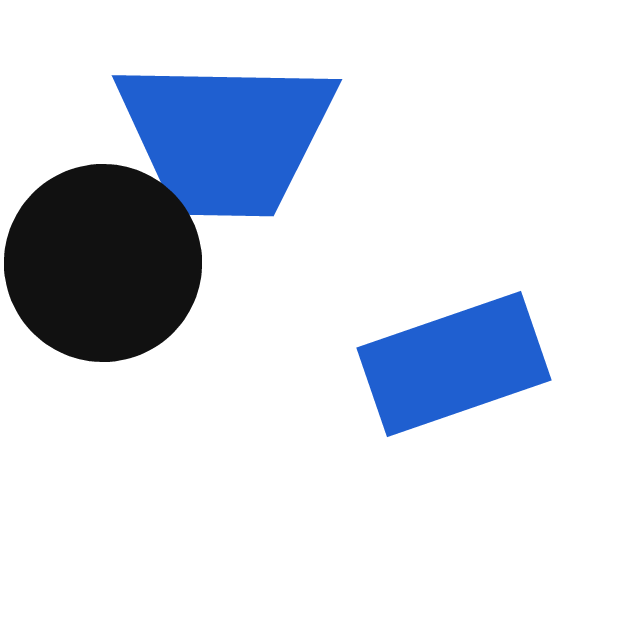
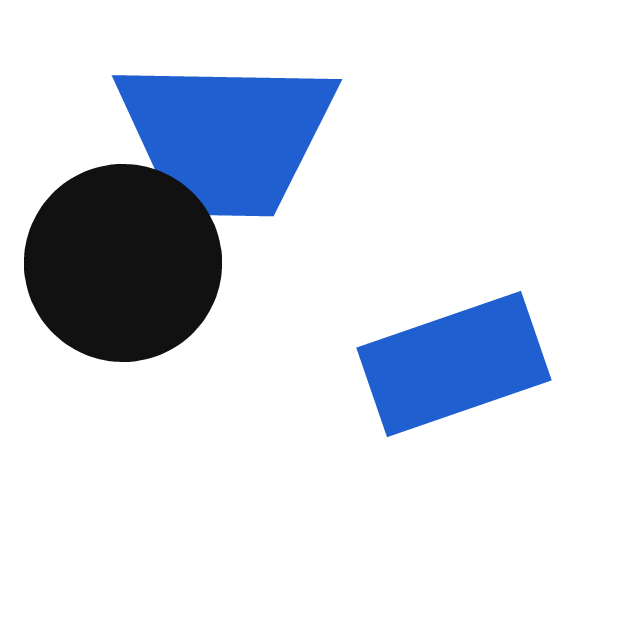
black circle: moved 20 px right
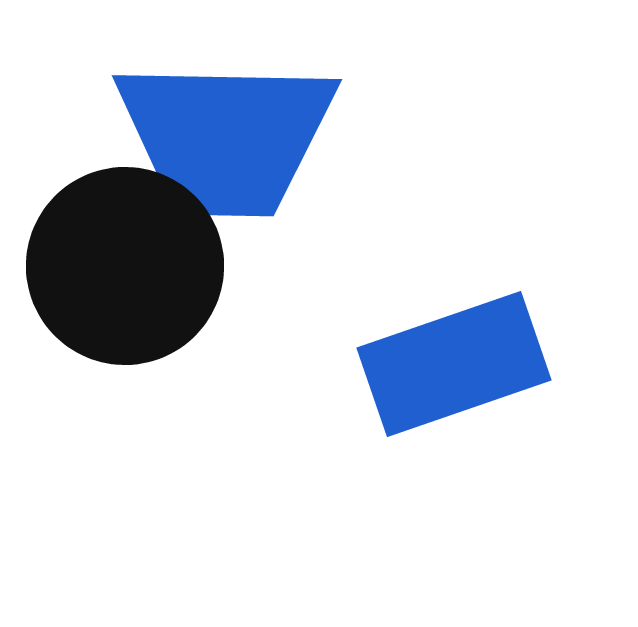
black circle: moved 2 px right, 3 px down
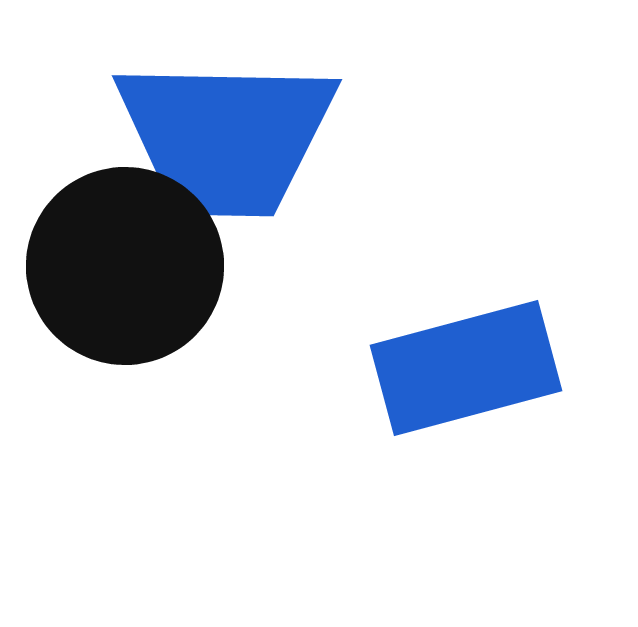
blue rectangle: moved 12 px right, 4 px down; rotated 4 degrees clockwise
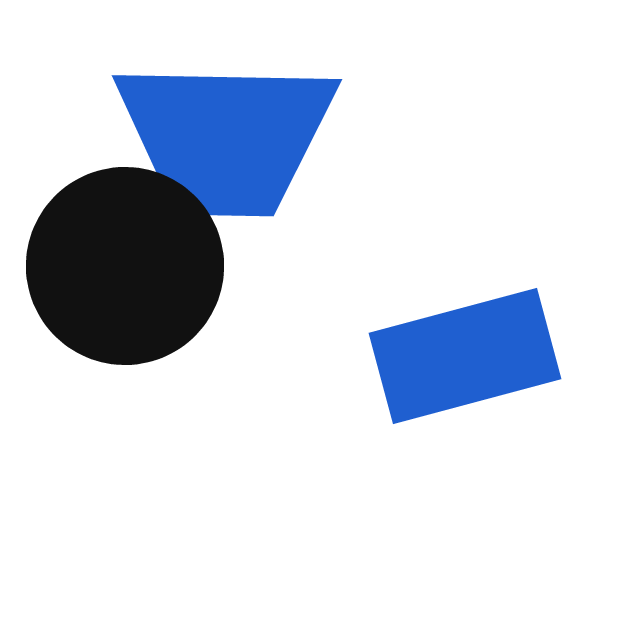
blue rectangle: moved 1 px left, 12 px up
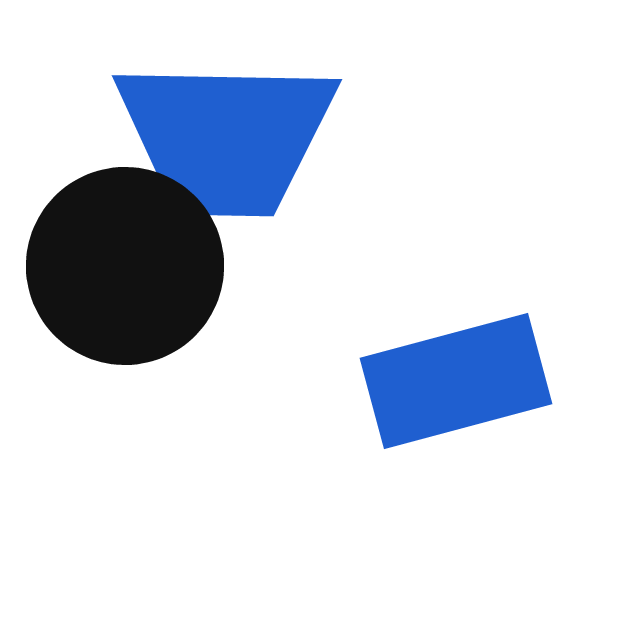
blue rectangle: moved 9 px left, 25 px down
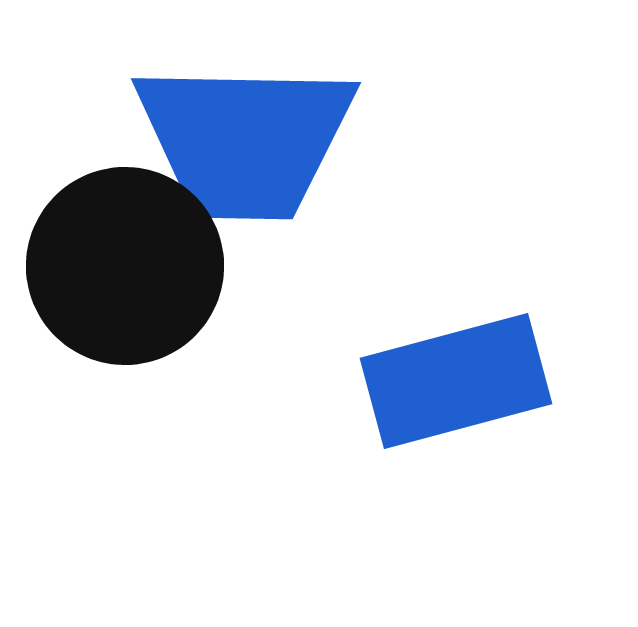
blue trapezoid: moved 19 px right, 3 px down
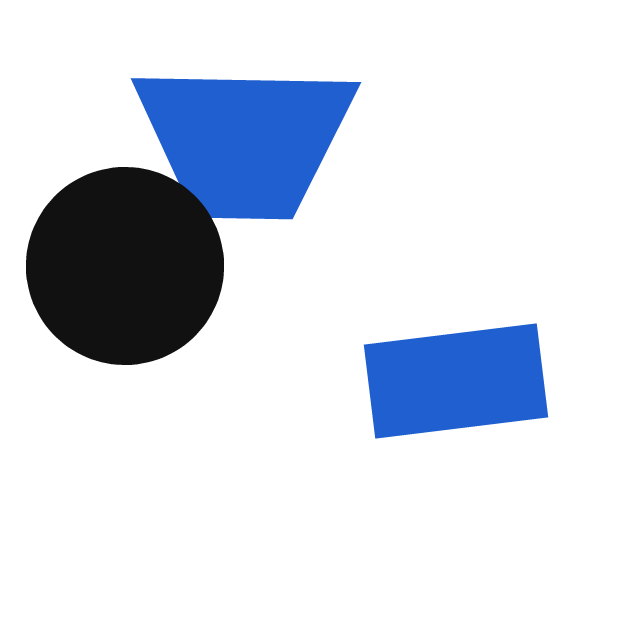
blue rectangle: rotated 8 degrees clockwise
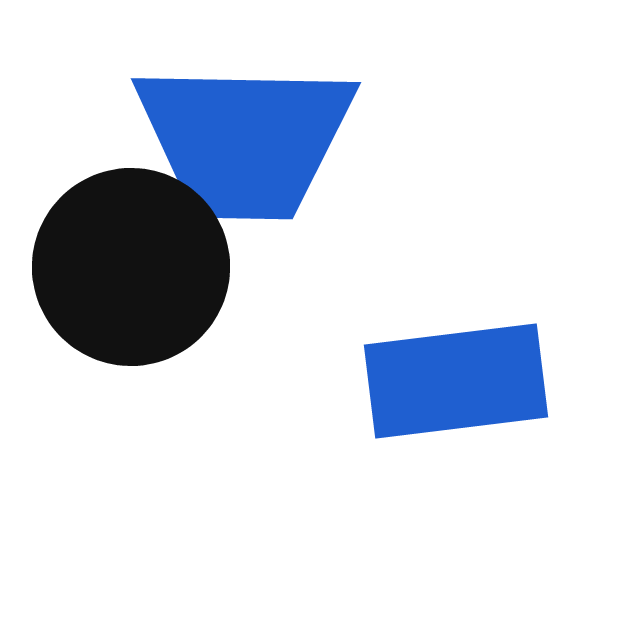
black circle: moved 6 px right, 1 px down
